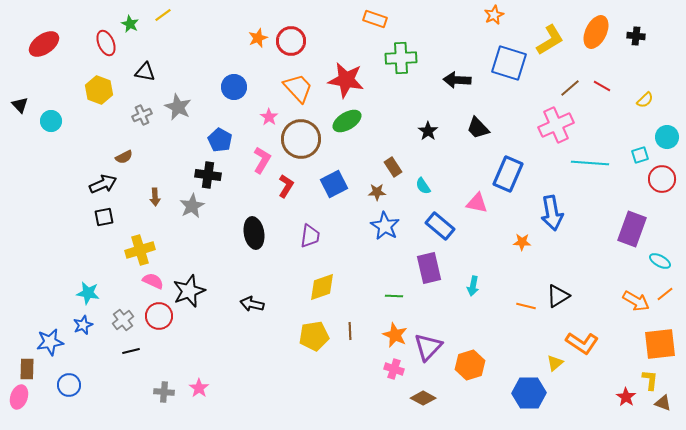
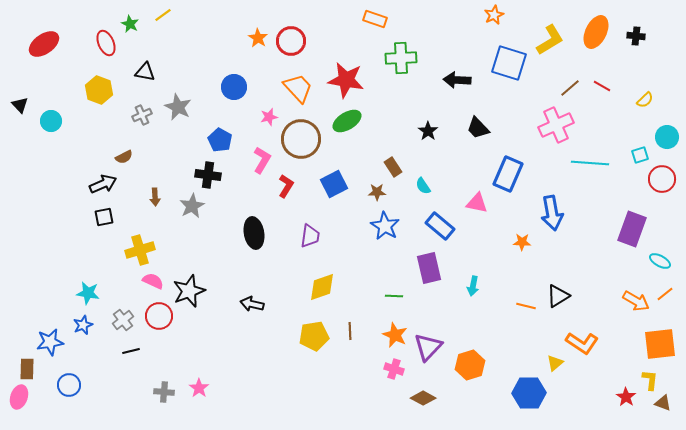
orange star at (258, 38): rotated 18 degrees counterclockwise
pink star at (269, 117): rotated 24 degrees clockwise
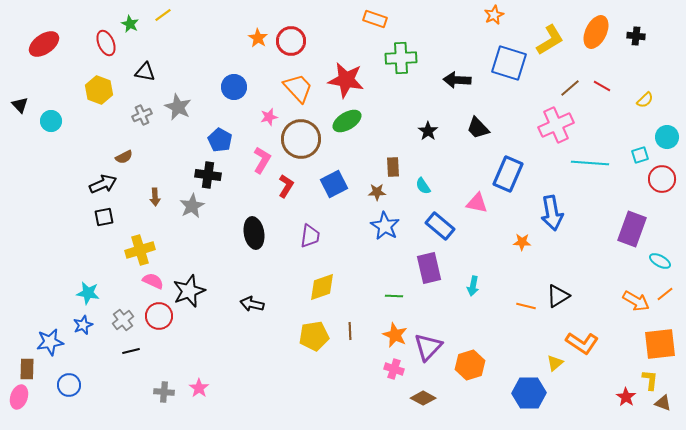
brown rectangle at (393, 167): rotated 30 degrees clockwise
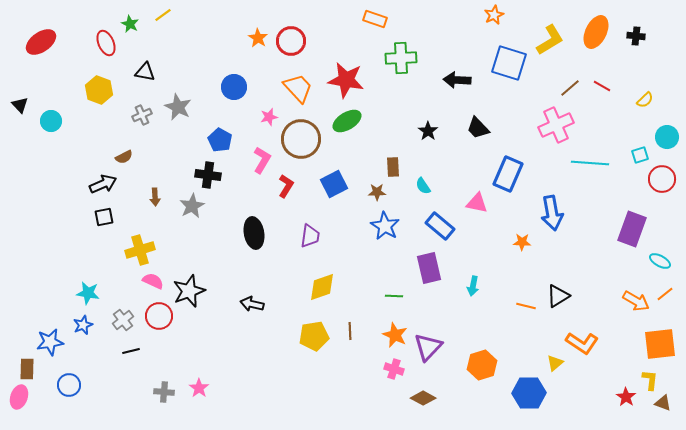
red ellipse at (44, 44): moved 3 px left, 2 px up
orange hexagon at (470, 365): moved 12 px right
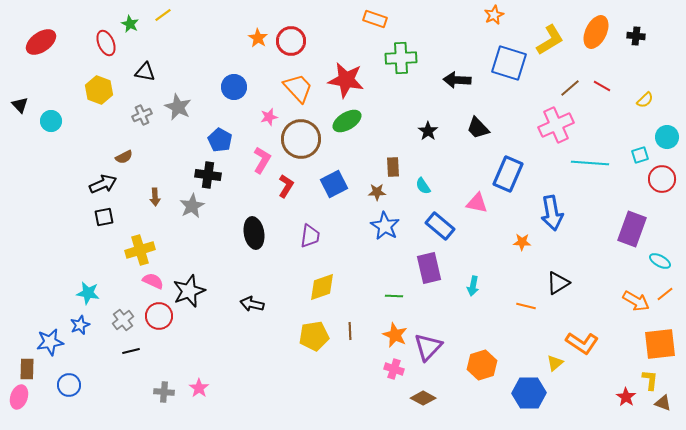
black triangle at (558, 296): moved 13 px up
blue star at (83, 325): moved 3 px left
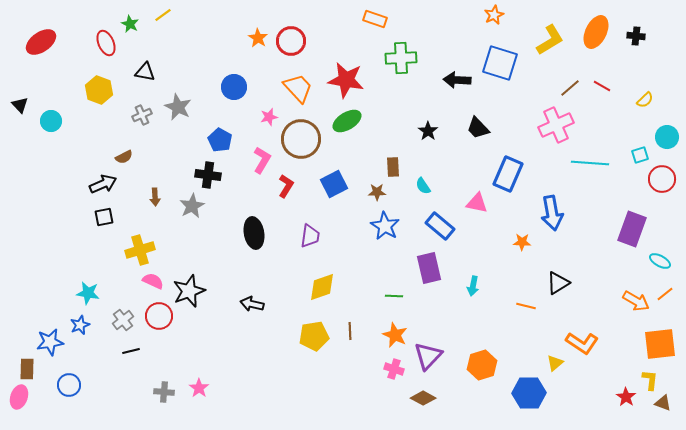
blue square at (509, 63): moved 9 px left
purple triangle at (428, 347): moved 9 px down
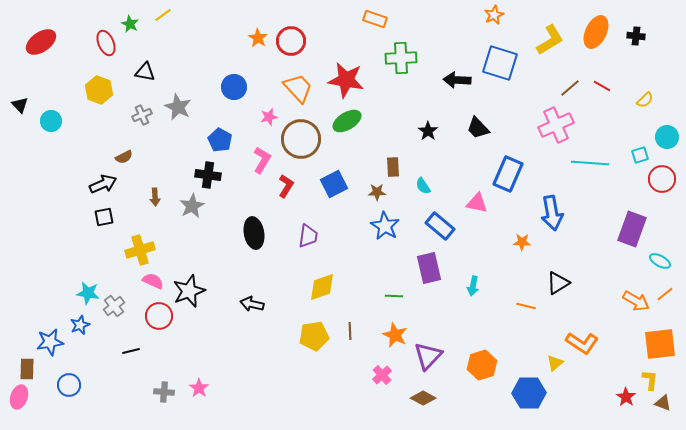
purple trapezoid at (310, 236): moved 2 px left
gray cross at (123, 320): moved 9 px left, 14 px up
pink cross at (394, 369): moved 12 px left, 6 px down; rotated 30 degrees clockwise
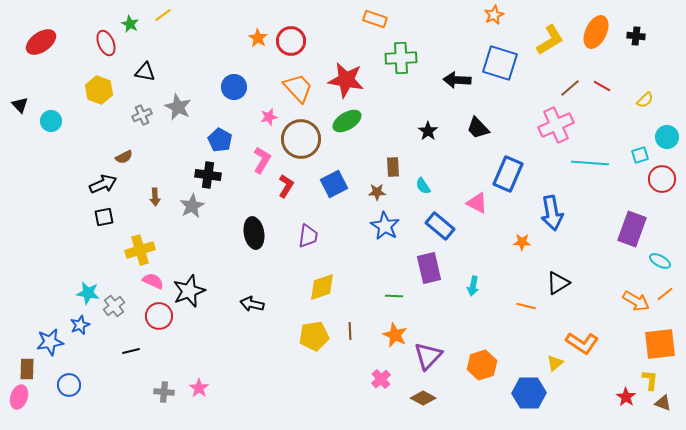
pink triangle at (477, 203): rotated 15 degrees clockwise
pink cross at (382, 375): moved 1 px left, 4 px down
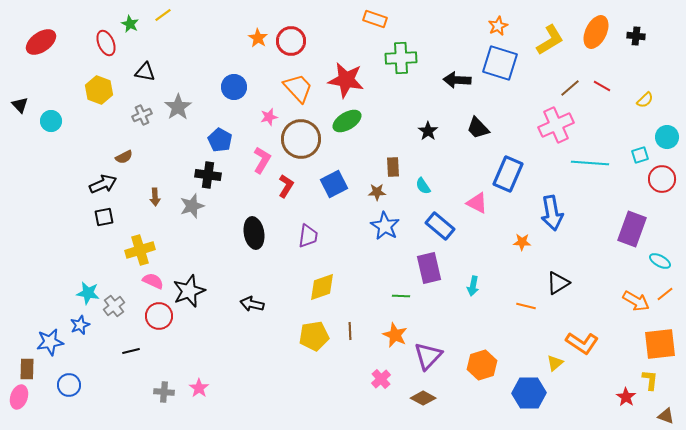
orange star at (494, 15): moved 4 px right, 11 px down
gray star at (178, 107): rotated 12 degrees clockwise
gray star at (192, 206): rotated 10 degrees clockwise
green line at (394, 296): moved 7 px right
brown triangle at (663, 403): moved 3 px right, 13 px down
